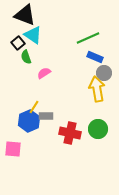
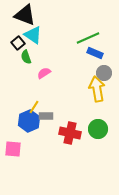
blue rectangle: moved 4 px up
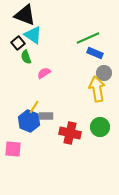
blue hexagon: rotated 15 degrees counterclockwise
green circle: moved 2 px right, 2 px up
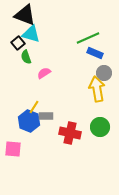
cyan triangle: moved 2 px left, 1 px up; rotated 18 degrees counterclockwise
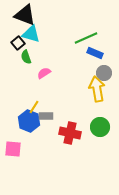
green line: moved 2 px left
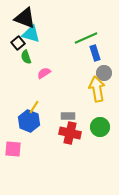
black triangle: moved 3 px down
blue rectangle: rotated 49 degrees clockwise
gray rectangle: moved 22 px right
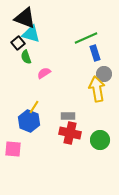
gray circle: moved 1 px down
green circle: moved 13 px down
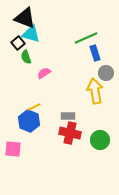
gray circle: moved 2 px right, 1 px up
yellow arrow: moved 2 px left, 2 px down
yellow line: rotated 32 degrees clockwise
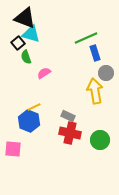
gray rectangle: rotated 24 degrees clockwise
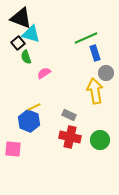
black triangle: moved 4 px left
gray rectangle: moved 1 px right, 1 px up
red cross: moved 4 px down
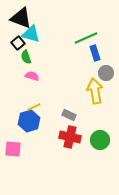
pink semicircle: moved 12 px left, 3 px down; rotated 48 degrees clockwise
blue hexagon: rotated 20 degrees clockwise
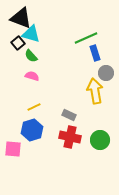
green semicircle: moved 5 px right, 1 px up; rotated 24 degrees counterclockwise
blue hexagon: moved 3 px right, 9 px down
